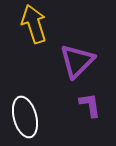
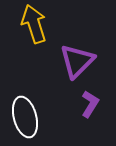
purple L-shape: moved 1 px up; rotated 40 degrees clockwise
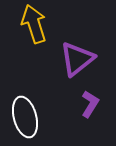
purple triangle: moved 2 px up; rotated 6 degrees clockwise
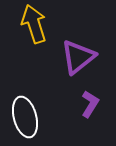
purple triangle: moved 1 px right, 2 px up
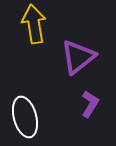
yellow arrow: rotated 9 degrees clockwise
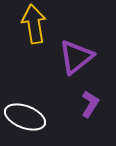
purple triangle: moved 2 px left
white ellipse: rotated 54 degrees counterclockwise
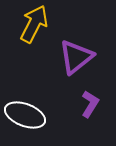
yellow arrow: rotated 36 degrees clockwise
white ellipse: moved 2 px up
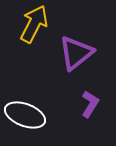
purple triangle: moved 4 px up
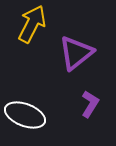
yellow arrow: moved 2 px left
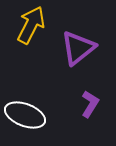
yellow arrow: moved 1 px left, 1 px down
purple triangle: moved 2 px right, 5 px up
